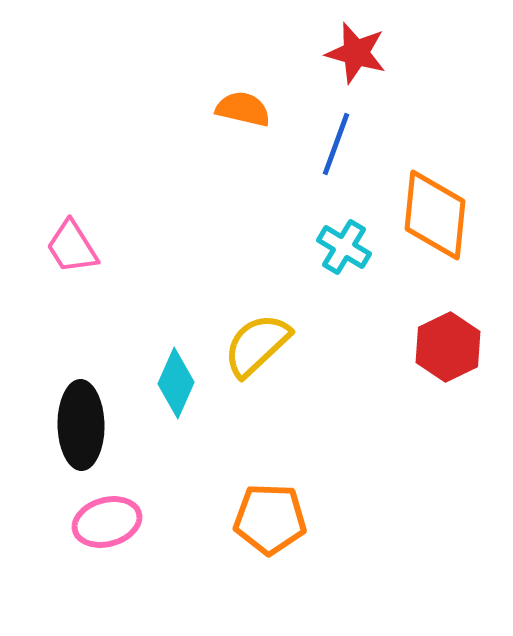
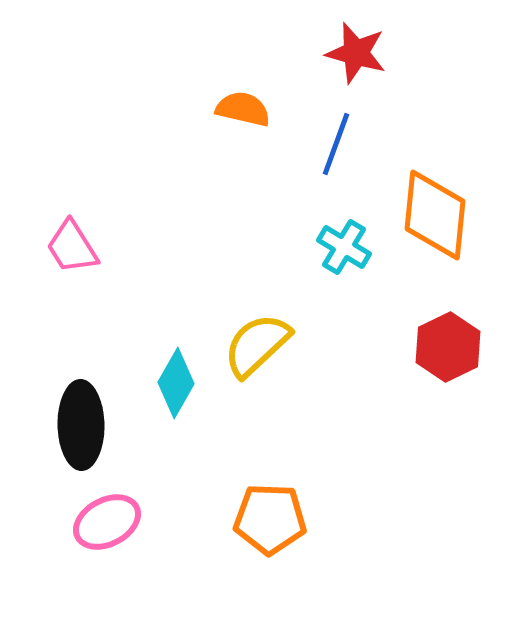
cyan diamond: rotated 6 degrees clockwise
pink ellipse: rotated 12 degrees counterclockwise
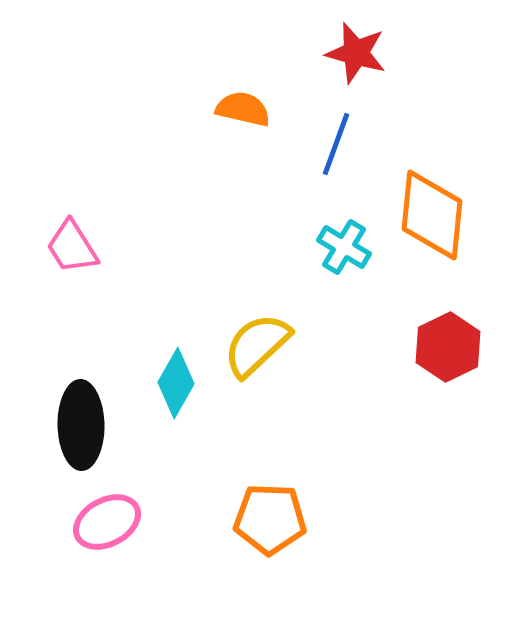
orange diamond: moved 3 px left
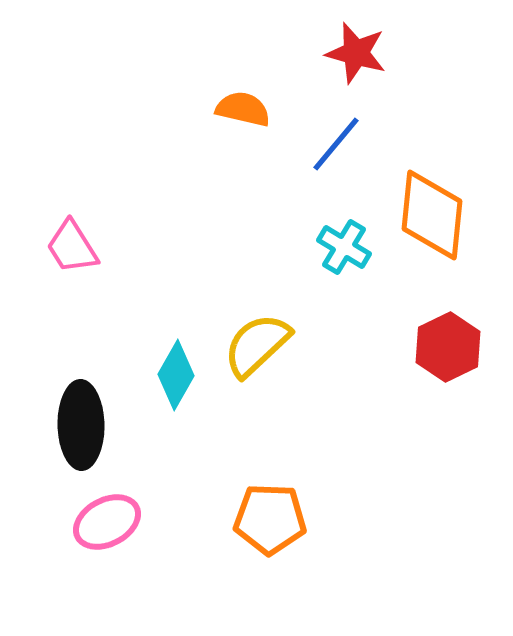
blue line: rotated 20 degrees clockwise
cyan diamond: moved 8 px up
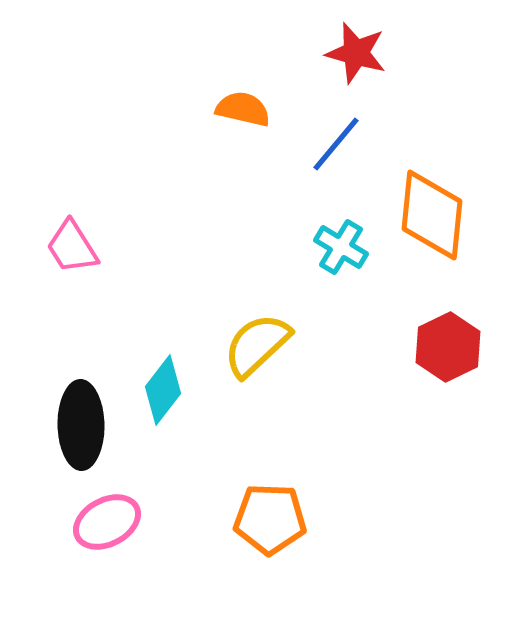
cyan cross: moved 3 px left
cyan diamond: moved 13 px left, 15 px down; rotated 8 degrees clockwise
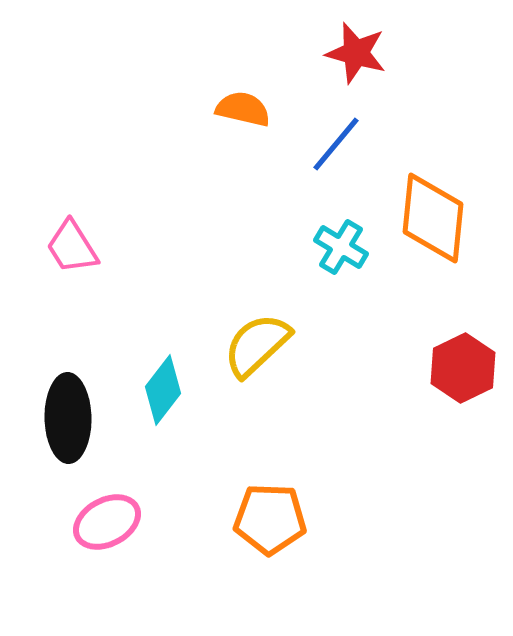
orange diamond: moved 1 px right, 3 px down
red hexagon: moved 15 px right, 21 px down
black ellipse: moved 13 px left, 7 px up
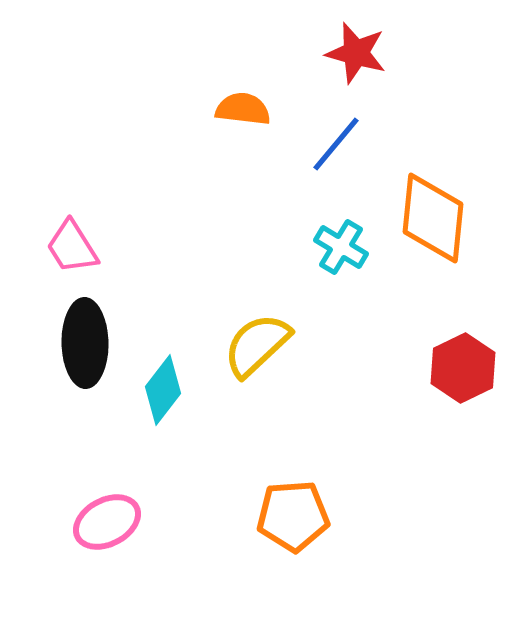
orange semicircle: rotated 6 degrees counterclockwise
black ellipse: moved 17 px right, 75 px up
orange pentagon: moved 23 px right, 3 px up; rotated 6 degrees counterclockwise
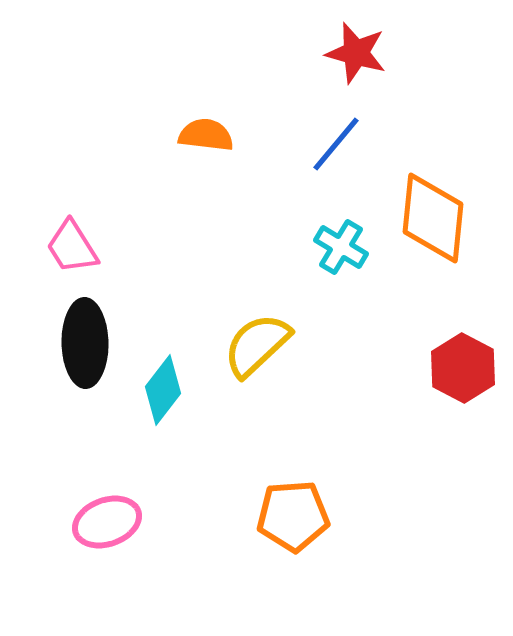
orange semicircle: moved 37 px left, 26 px down
red hexagon: rotated 6 degrees counterclockwise
pink ellipse: rotated 8 degrees clockwise
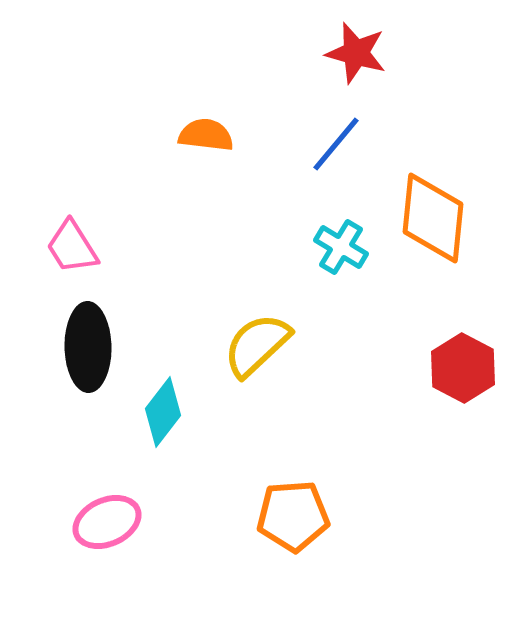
black ellipse: moved 3 px right, 4 px down
cyan diamond: moved 22 px down
pink ellipse: rotated 4 degrees counterclockwise
